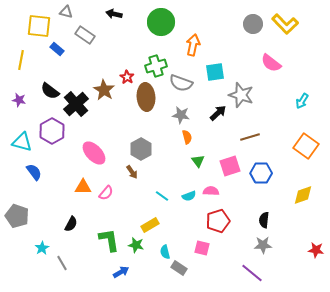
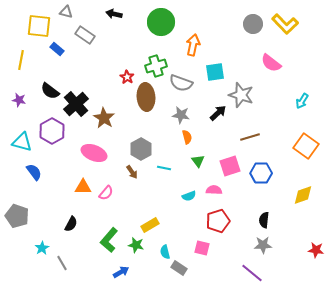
brown star at (104, 90): moved 28 px down
pink ellipse at (94, 153): rotated 25 degrees counterclockwise
pink semicircle at (211, 191): moved 3 px right, 1 px up
cyan line at (162, 196): moved 2 px right, 28 px up; rotated 24 degrees counterclockwise
green L-shape at (109, 240): rotated 130 degrees counterclockwise
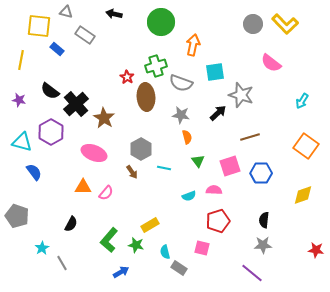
purple hexagon at (52, 131): moved 1 px left, 1 px down
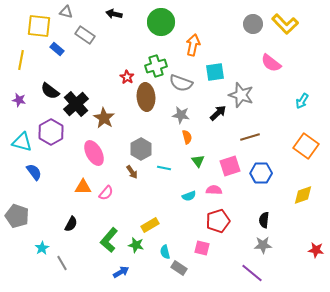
pink ellipse at (94, 153): rotated 40 degrees clockwise
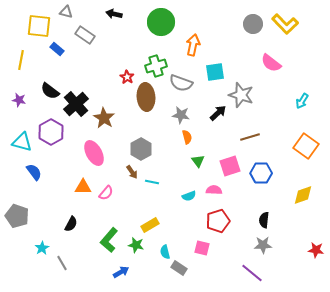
cyan line at (164, 168): moved 12 px left, 14 px down
